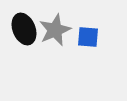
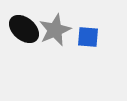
black ellipse: rotated 28 degrees counterclockwise
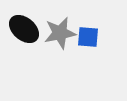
gray star: moved 5 px right, 3 px down; rotated 12 degrees clockwise
